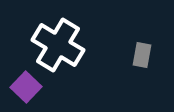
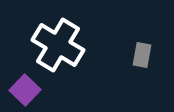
purple square: moved 1 px left, 3 px down
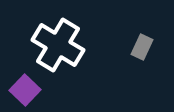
gray rectangle: moved 8 px up; rotated 15 degrees clockwise
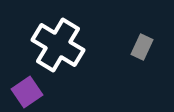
purple square: moved 2 px right, 2 px down; rotated 12 degrees clockwise
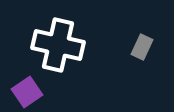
white cross: rotated 18 degrees counterclockwise
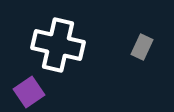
purple square: moved 2 px right
